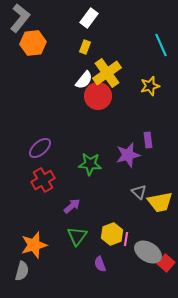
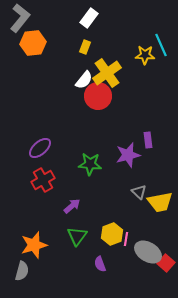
yellow star: moved 5 px left, 31 px up; rotated 18 degrees clockwise
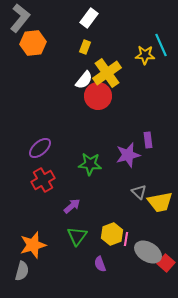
orange star: moved 1 px left
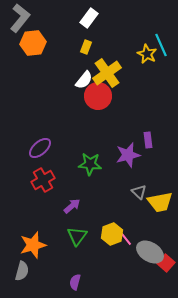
yellow rectangle: moved 1 px right
yellow star: moved 2 px right, 1 px up; rotated 24 degrees clockwise
pink line: rotated 48 degrees counterclockwise
gray ellipse: moved 2 px right
purple semicircle: moved 25 px left, 18 px down; rotated 35 degrees clockwise
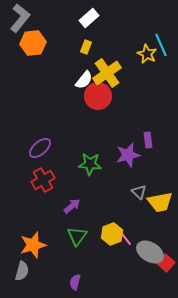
white rectangle: rotated 12 degrees clockwise
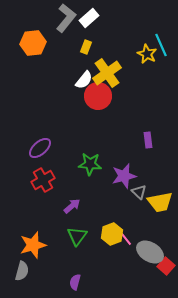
gray L-shape: moved 46 px right
purple star: moved 4 px left, 21 px down
red square: moved 3 px down
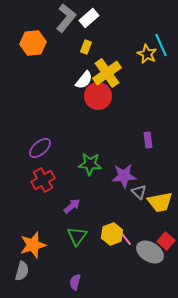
purple star: rotated 10 degrees clockwise
red square: moved 25 px up
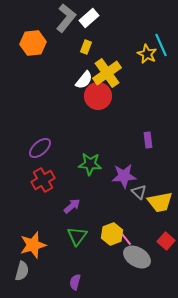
gray ellipse: moved 13 px left, 5 px down
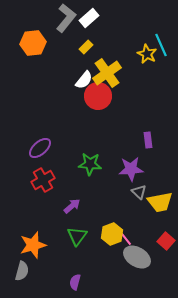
yellow rectangle: rotated 24 degrees clockwise
purple star: moved 7 px right, 7 px up
